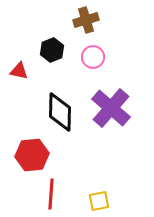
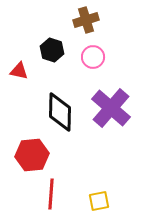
black hexagon: rotated 20 degrees counterclockwise
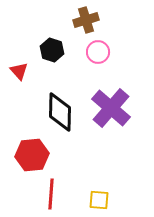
pink circle: moved 5 px right, 5 px up
red triangle: rotated 36 degrees clockwise
yellow square: moved 1 px up; rotated 15 degrees clockwise
